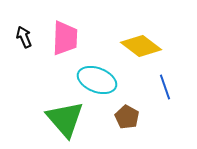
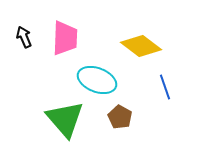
brown pentagon: moved 7 px left
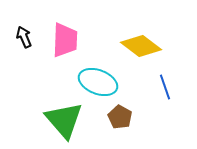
pink trapezoid: moved 2 px down
cyan ellipse: moved 1 px right, 2 px down
green triangle: moved 1 px left, 1 px down
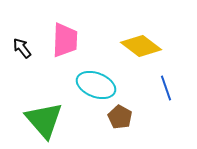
black arrow: moved 2 px left, 11 px down; rotated 15 degrees counterclockwise
cyan ellipse: moved 2 px left, 3 px down
blue line: moved 1 px right, 1 px down
green triangle: moved 20 px left
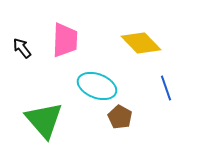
yellow diamond: moved 3 px up; rotated 9 degrees clockwise
cyan ellipse: moved 1 px right, 1 px down
